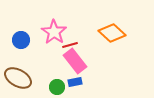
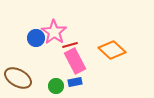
orange diamond: moved 17 px down
blue circle: moved 15 px right, 2 px up
pink rectangle: rotated 10 degrees clockwise
green circle: moved 1 px left, 1 px up
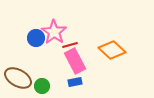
green circle: moved 14 px left
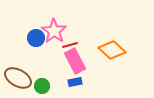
pink star: moved 1 px up
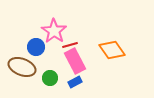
blue circle: moved 9 px down
orange diamond: rotated 12 degrees clockwise
brown ellipse: moved 4 px right, 11 px up; rotated 8 degrees counterclockwise
blue rectangle: rotated 16 degrees counterclockwise
green circle: moved 8 px right, 8 px up
